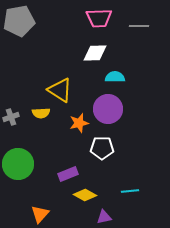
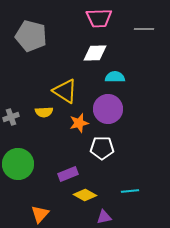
gray pentagon: moved 12 px right, 15 px down; rotated 24 degrees clockwise
gray line: moved 5 px right, 3 px down
yellow triangle: moved 5 px right, 1 px down
yellow semicircle: moved 3 px right, 1 px up
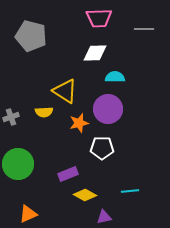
orange triangle: moved 12 px left; rotated 24 degrees clockwise
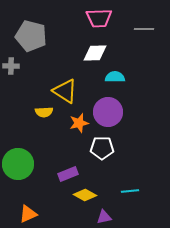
purple circle: moved 3 px down
gray cross: moved 51 px up; rotated 21 degrees clockwise
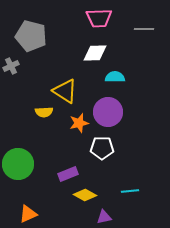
gray cross: rotated 28 degrees counterclockwise
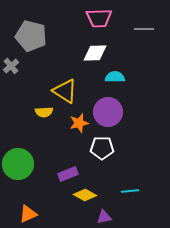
gray cross: rotated 14 degrees counterclockwise
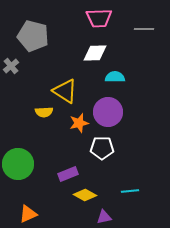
gray pentagon: moved 2 px right
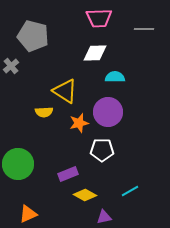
white pentagon: moved 2 px down
cyan line: rotated 24 degrees counterclockwise
